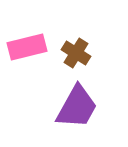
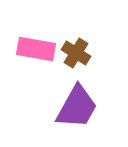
pink rectangle: moved 9 px right, 2 px down; rotated 24 degrees clockwise
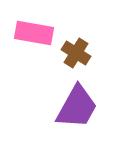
pink rectangle: moved 2 px left, 16 px up
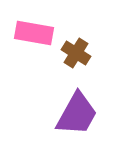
purple trapezoid: moved 7 px down
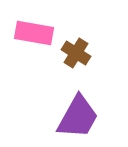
purple trapezoid: moved 1 px right, 3 px down
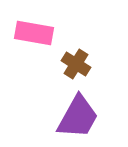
brown cross: moved 11 px down
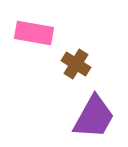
purple trapezoid: moved 16 px right
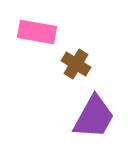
pink rectangle: moved 3 px right, 1 px up
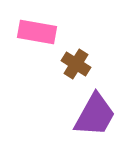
purple trapezoid: moved 1 px right, 2 px up
